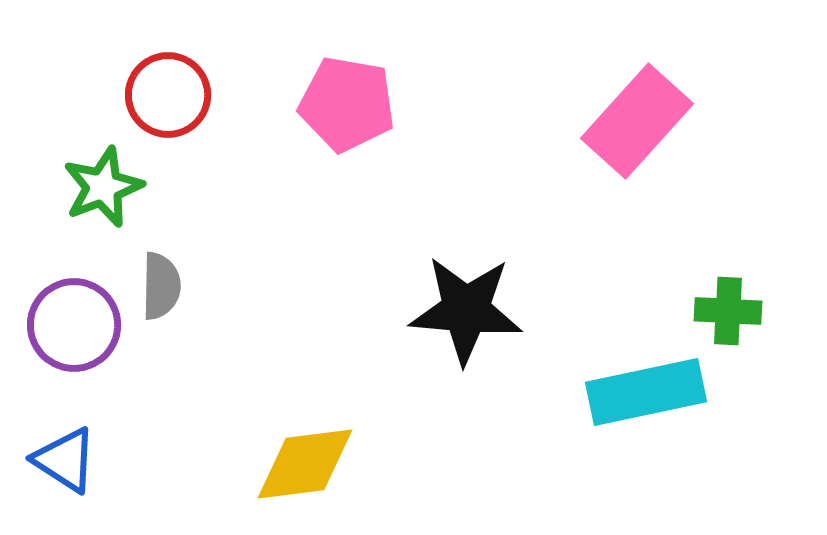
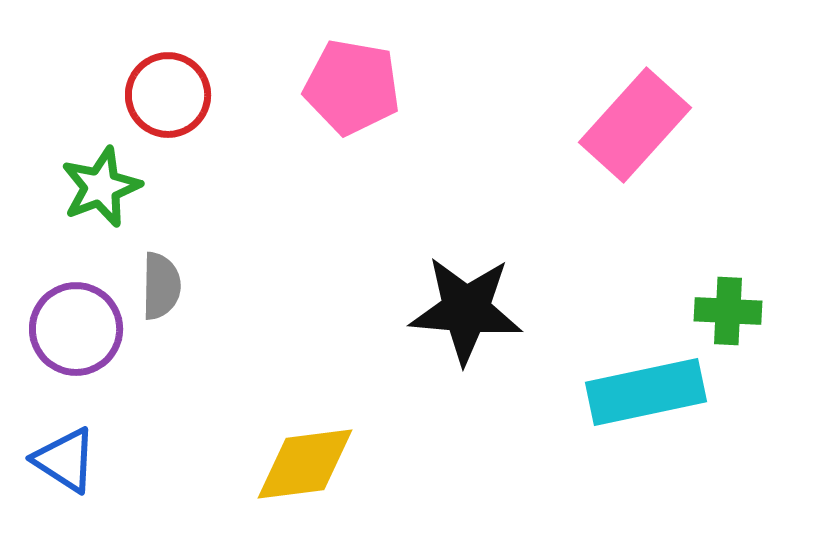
pink pentagon: moved 5 px right, 17 px up
pink rectangle: moved 2 px left, 4 px down
green star: moved 2 px left
purple circle: moved 2 px right, 4 px down
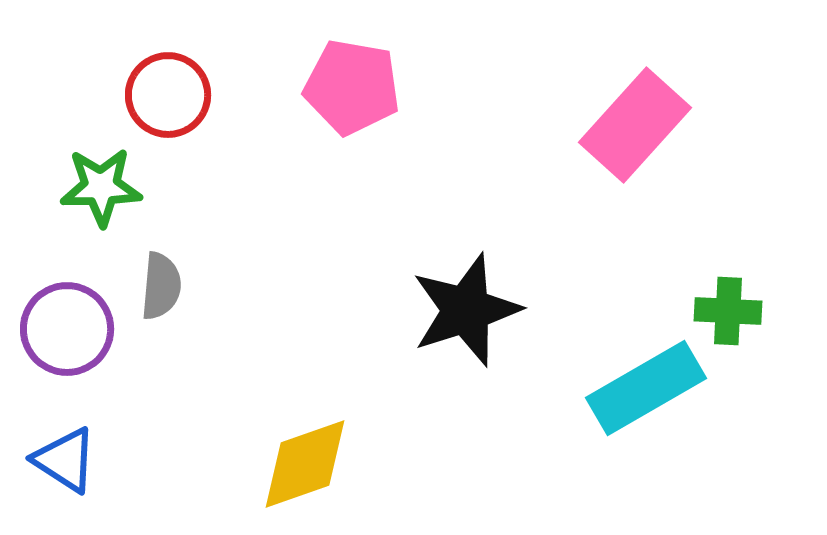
green star: rotated 20 degrees clockwise
gray semicircle: rotated 4 degrees clockwise
black star: rotated 23 degrees counterclockwise
purple circle: moved 9 px left
cyan rectangle: moved 4 px up; rotated 18 degrees counterclockwise
yellow diamond: rotated 12 degrees counterclockwise
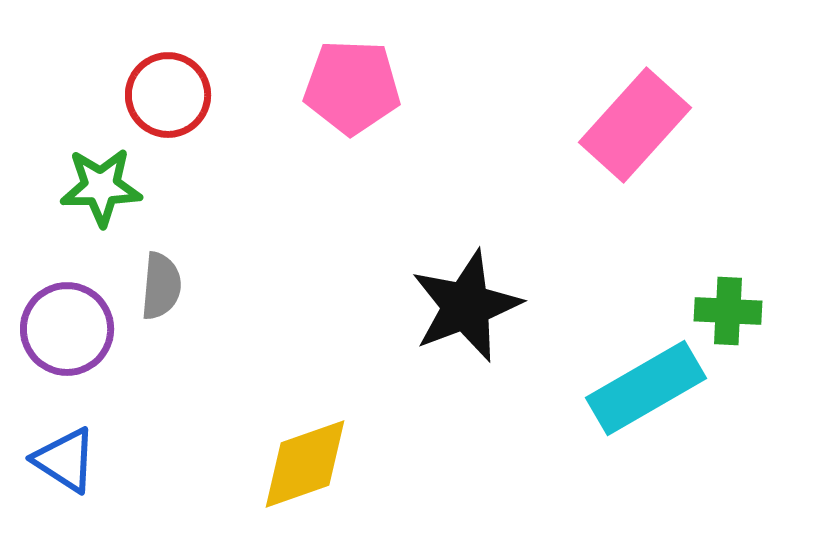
pink pentagon: rotated 8 degrees counterclockwise
black star: moved 4 px up; rotated 3 degrees counterclockwise
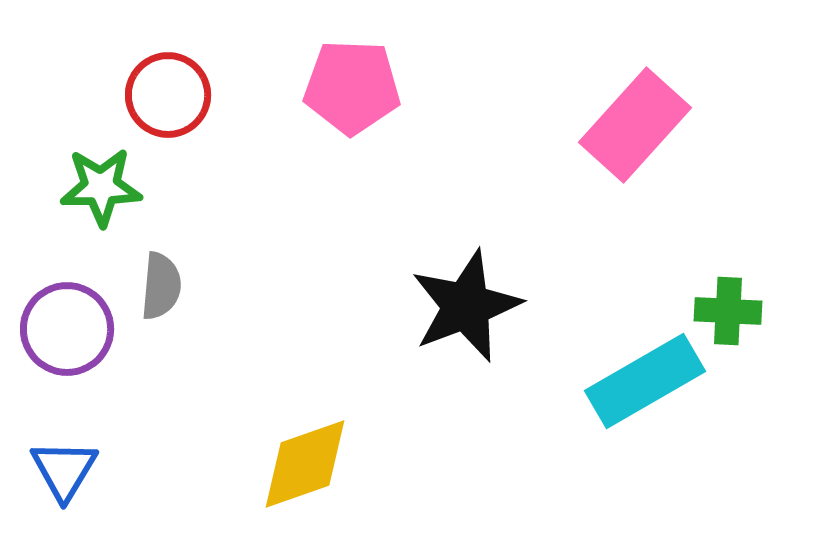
cyan rectangle: moved 1 px left, 7 px up
blue triangle: moved 1 px left, 10 px down; rotated 28 degrees clockwise
